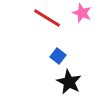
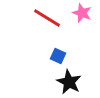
blue square: rotated 14 degrees counterclockwise
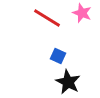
black star: moved 1 px left
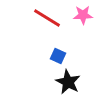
pink star: moved 1 px right, 2 px down; rotated 24 degrees counterclockwise
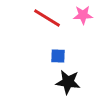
blue square: rotated 21 degrees counterclockwise
black star: rotated 20 degrees counterclockwise
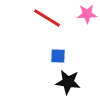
pink star: moved 4 px right, 1 px up
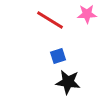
red line: moved 3 px right, 2 px down
blue square: rotated 21 degrees counterclockwise
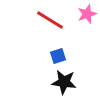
pink star: rotated 18 degrees counterclockwise
black star: moved 4 px left
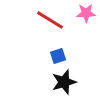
pink star: moved 1 px left, 1 px up; rotated 18 degrees clockwise
black star: rotated 25 degrees counterclockwise
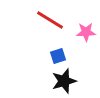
pink star: moved 19 px down
black star: moved 1 px up
